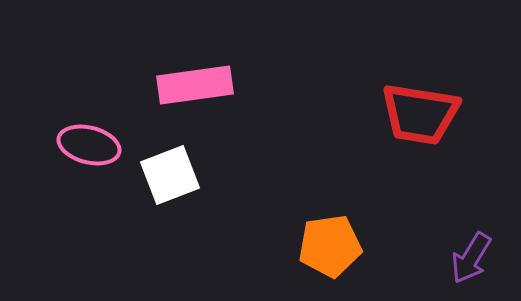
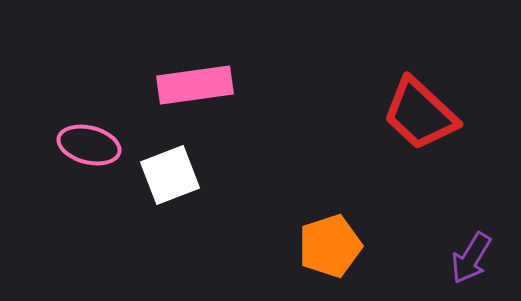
red trapezoid: rotated 34 degrees clockwise
orange pentagon: rotated 10 degrees counterclockwise
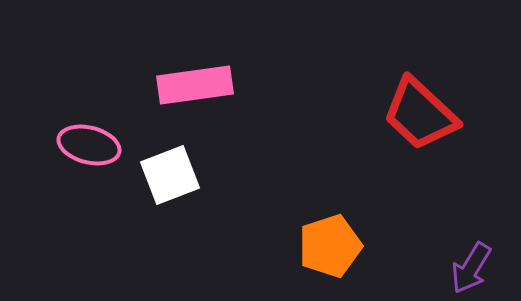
purple arrow: moved 10 px down
